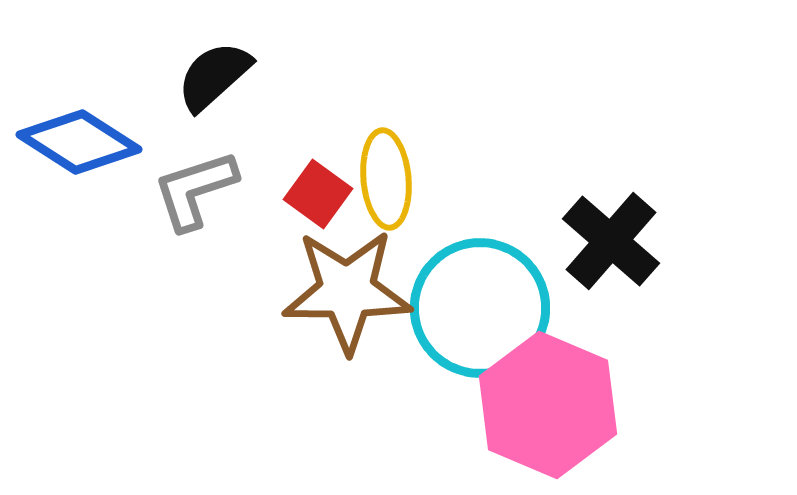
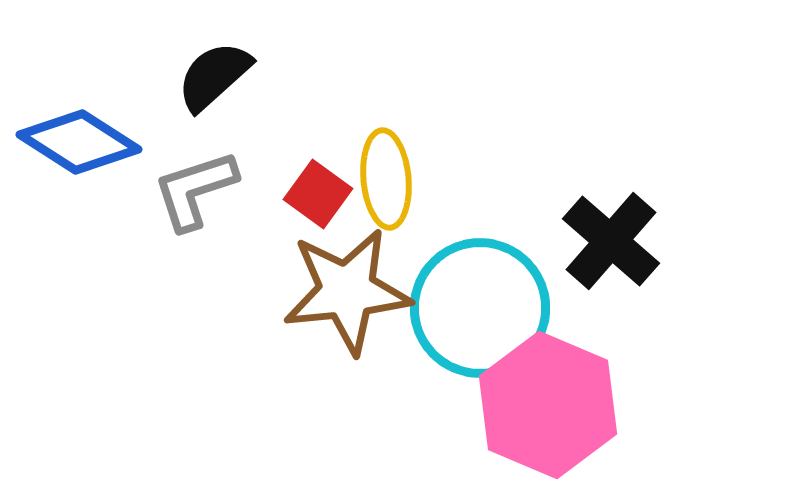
brown star: rotated 6 degrees counterclockwise
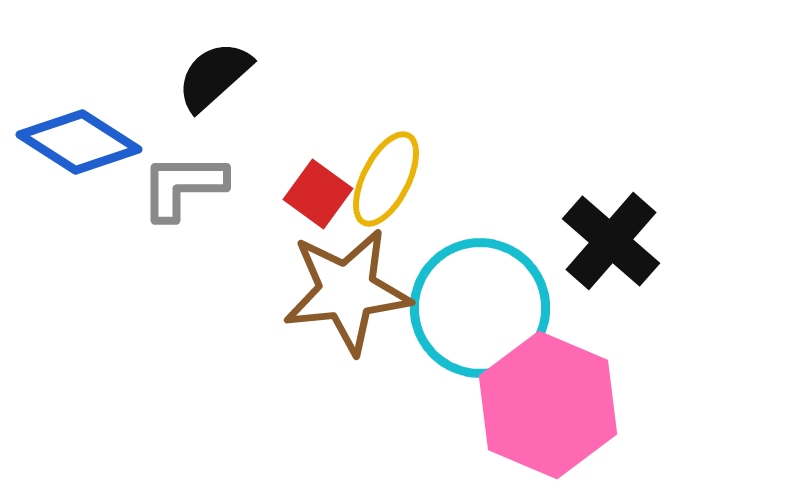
yellow ellipse: rotated 32 degrees clockwise
gray L-shape: moved 12 px left, 4 px up; rotated 18 degrees clockwise
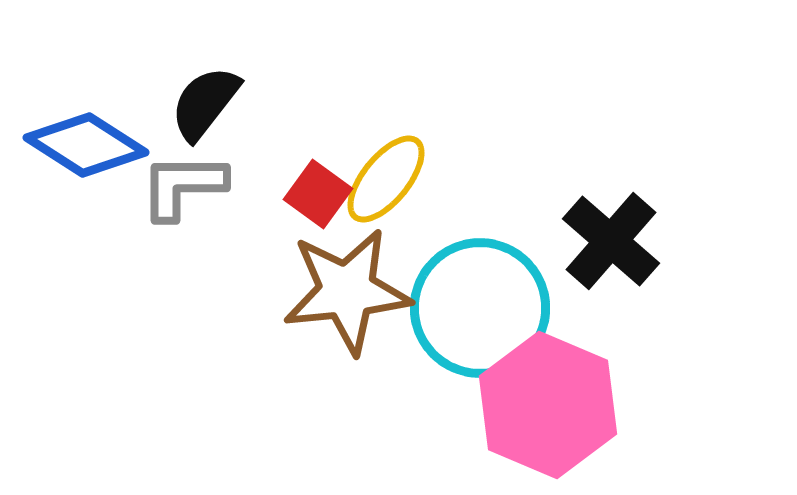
black semicircle: moved 9 px left, 27 px down; rotated 10 degrees counterclockwise
blue diamond: moved 7 px right, 3 px down
yellow ellipse: rotated 12 degrees clockwise
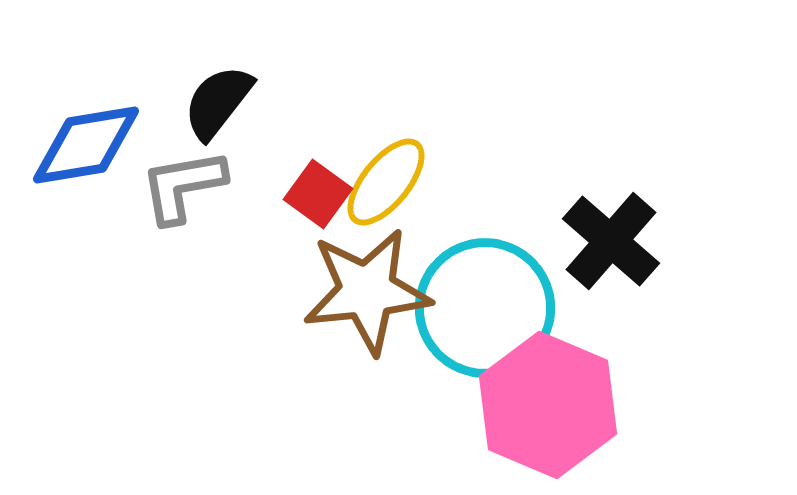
black semicircle: moved 13 px right, 1 px up
blue diamond: rotated 42 degrees counterclockwise
yellow ellipse: moved 3 px down
gray L-shape: rotated 10 degrees counterclockwise
brown star: moved 20 px right
cyan circle: moved 5 px right
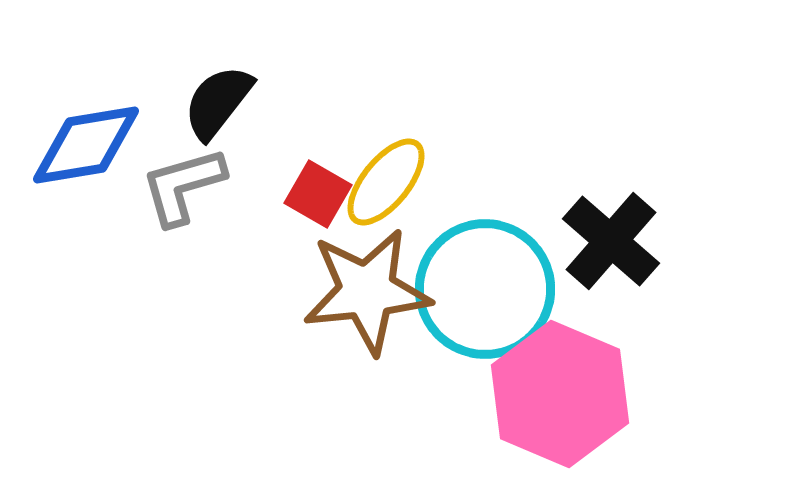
gray L-shape: rotated 6 degrees counterclockwise
red square: rotated 6 degrees counterclockwise
cyan circle: moved 19 px up
pink hexagon: moved 12 px right, 11 px up
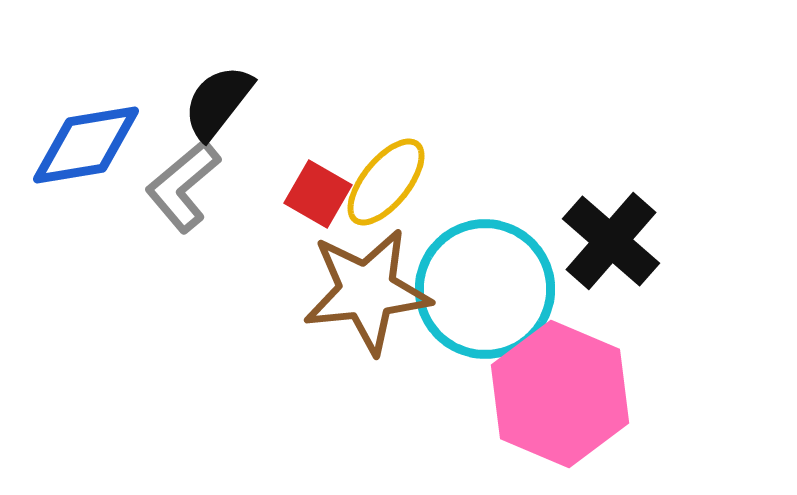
gray L-shape: rotated 24 degrees counterclockwise
